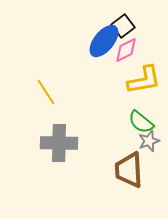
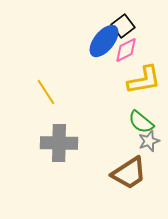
brown trapezoid: moved 3 px down; rotated 120 degrees counterclockwise
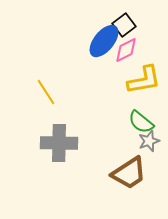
black square: moved 1 px right, 1 px up
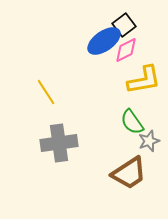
blue ellipse: rotated 16 degrees clockwise
green semicircle: moved 9 px left; rotated 16 degrees clockwise
gray cross: rotated 9 degrees counterclockwise
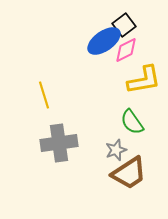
yellow line: moved 2 px left, 3 px down; rotated 16 degrees clockwise
gray star: moved 33 px left, 9 px down
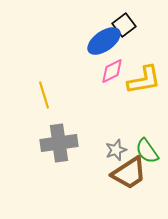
pink diamond: moved 14 px left, 21 px down
green semicircle: moved 15 px right, 29 px down
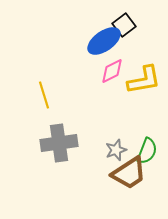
green semicircle: rotated 124 degrees counterclockwise
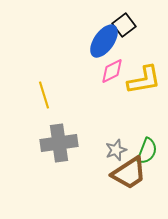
blue ellipse: rotated 20 degrees counterclockwise
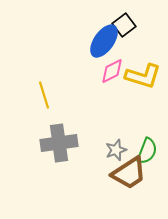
yellow L-shape: moved 1 px left, 4 px up; rotated 27 degrees clockwise
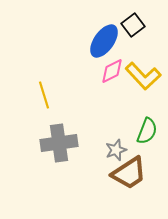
black square: moved 9 px right
yellow L-shape: rotated 30 degrees clockwise
green semicircle: moved 20 px up
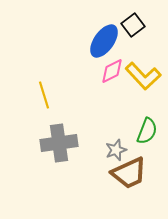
brown trapezoid: rotated 9 degrees clockwise
